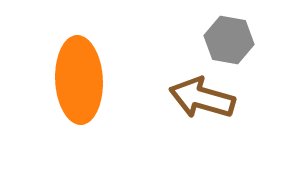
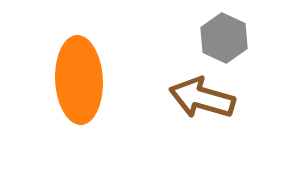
gray hexagon: moved 5 px left, 2 px up; rotated 15 degrees clockwise
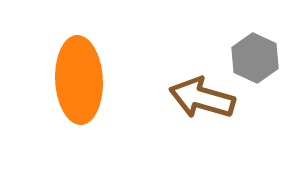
gray hexagon: moved 31 px right, 20 px down
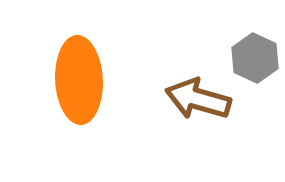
brown arrow: moved 4 px left, 1 px down
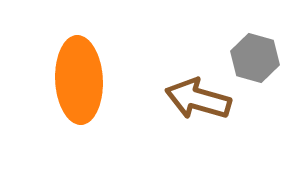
gray hexagon: rotated 9 degrees counterclockwise
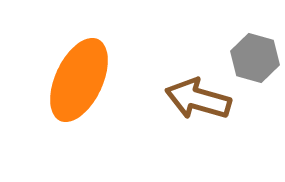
orange ellipse: rotated 28 degrees clockwise
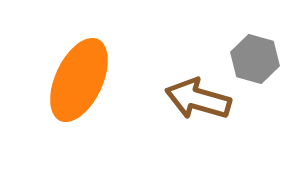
gray hexagon: moved 1 px down
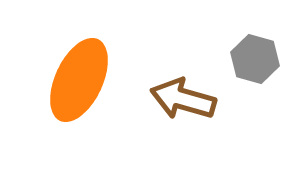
brown arrow: moved 15 px left
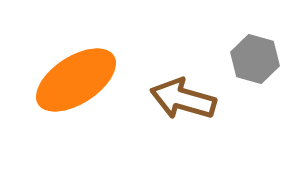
orange ellipse: moved 3 px left; rotated 32 degrees clockwise
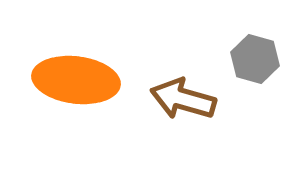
orange ellipse: rotated 40 degrees clockwise
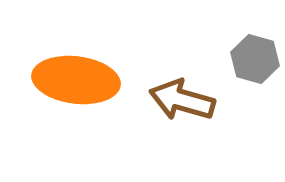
brown arrow: moved 1 px left, 1 px down
